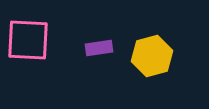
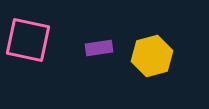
pink square: rotated 9 degrees clockwise
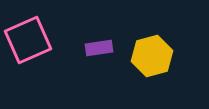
pink square: rotated 36 degrees counterclockwise
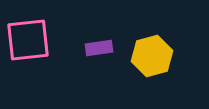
pink square: rotated 18 degrees clockwise
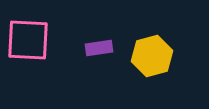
pink square: rotated 9 degrees clockwise
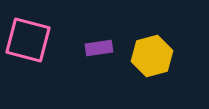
pink square: rotated 12 degrees clockwise
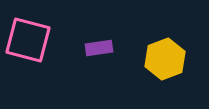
yellow hexagon: moved 13 px right, 3 px down; rotated 6 degrees counterclockwise
